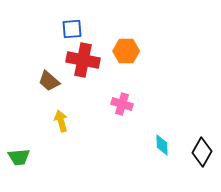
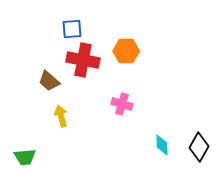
yellow arrow: moved 5 px up
black diamond: moved 3 px left, 5 px up
green trapezoid: moved 6 px right
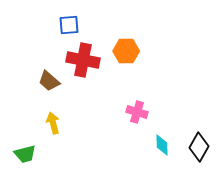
blue square: moved 3 px left, 4 px up
pink cross: moved 15 px right, 8 px down
yellow arrow: moved 8 px left, 7 px down
green trapezoid: moved 3 px up; rotated 10 degrees counterclockwise
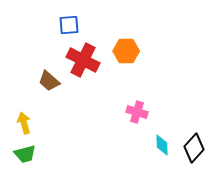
red cross: rotated 16 degrees clockwise
yellow arrow: moved 29 px left
black diamond: moved 5 px left, 1 px down; rotated 12 degrees clockwise
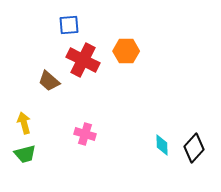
pink cross: moved 52 px left, 22 px down
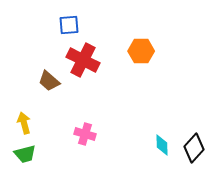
orange hexagon: moved 15 px right
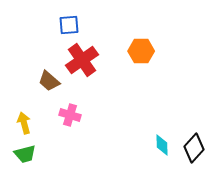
red cross: moved 1 px left; rotated 28 degrees clockwise
pink cross: moved 15 px left, 19 px up
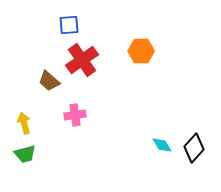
pink cross: moved 5 px right; rotated 25 degrees counterclockwise
cyan diamond: rotated 30 degrees counterclockwise
